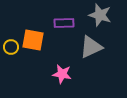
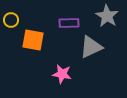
gray star: moved 7 px right, 1 px down; rotated 15 degrees clockwise
purple rectangle: moved 5 px right
yellow circle: moved 27 px up
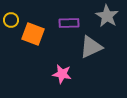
orange square: moved 6 px up; rotated 10 degrees clockwise
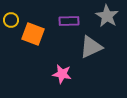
purple rectangle: moved 2 px up
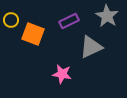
purple rectangle: rotated 24 degrees counterclockwise
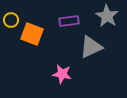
purple rectangle: rotated 18 degrees clockwise
orange square: moved 1 px left
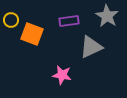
pink star: moved 1 px down
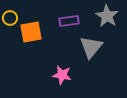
yellow circle: moved 1 px left, 2 px up
orange square: moved 1 px left, 2 px up; rotated 30 degrees counterclockwise
gray triangle: rotated 25 degrees counterclockwise
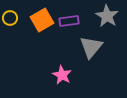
orange square: moved 11 px right, 12 px up; rotated 20 degrees counterclockwise
pink star: rotated 18 degrees clockwise
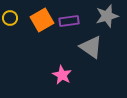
gray star: rotated 25 degrees clockwise
gray triangle: rotated 35 degrees counterclockwise
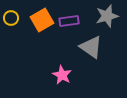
yellow circle: moved 1 px right
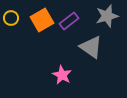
purple rectangle: rotated 30 degrees counterclockwise
